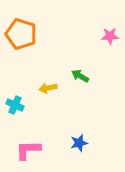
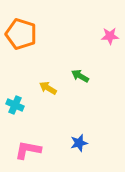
yellow arrow: rotated 42 degrees clockwise
pink L-shape: rotated 12 degrees clockwise
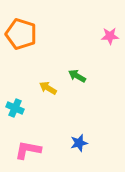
green arrow: moved 3 px left
cyan cross: moved 3 px down
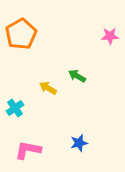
orange pentagon: rotated 24 degrees clockwise
cyan cross: rotated 30 degrees clockwise
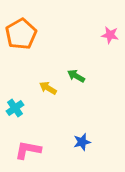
pink star: moved 1 px up; rotated 12 degrees clockwise
green arrow: moved 1 px left
blue star: moved 3 px right, 1 px up
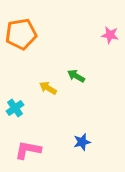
orange pentagon: rotated 20 degrees clockwise
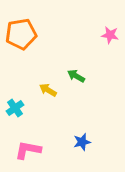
yellow arrow: moved 2 px down
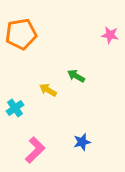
pink L-shape: moved 7 px right; rotated 124 degrees clockwise
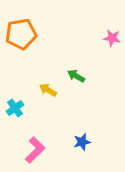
pink star: moved 2 px right, 3 px down
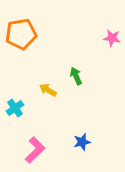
green arrow: rotated 36 degrees clockwise
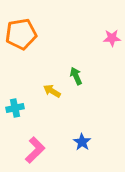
pink star: rotated 12 degrees counterclockwise
yellow arrow: moved 4 px right, 1 px down
cyan cross: rotated 24 degrees clockwise
blue star: rotated 24 degrees counterclockwise
